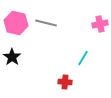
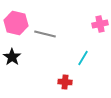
gray line: moved 1 px left, 11 px down
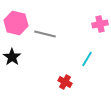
cyan line: moved 4 px right, 1 px down
red cross: rotated 24 degrees clockwise
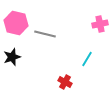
black star: rotated 18 degrees clockwise
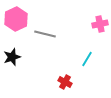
pink hexagon: moved 4 px up; rotated 20 degrees clockwise
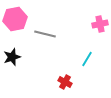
pink hexagon: moved 1 px left; rotated 15 degrees clockwise
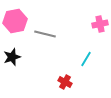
pink hexagon: moved 2 px down
cyan line: moved 1 px left
